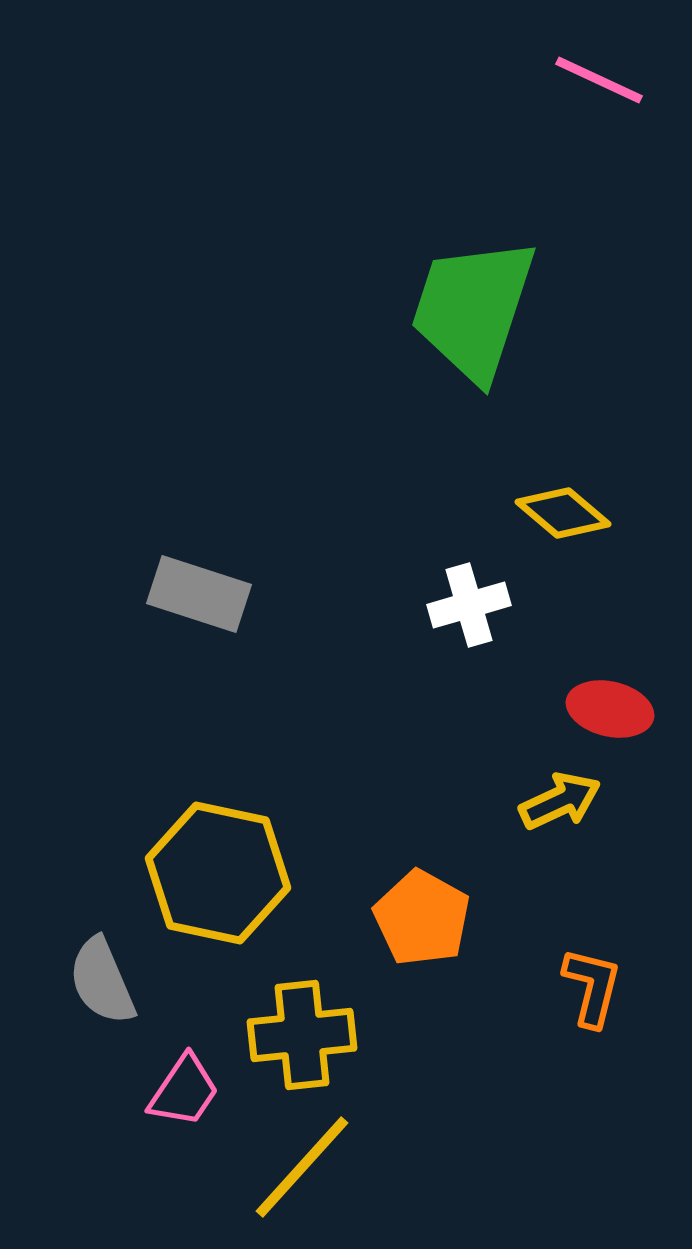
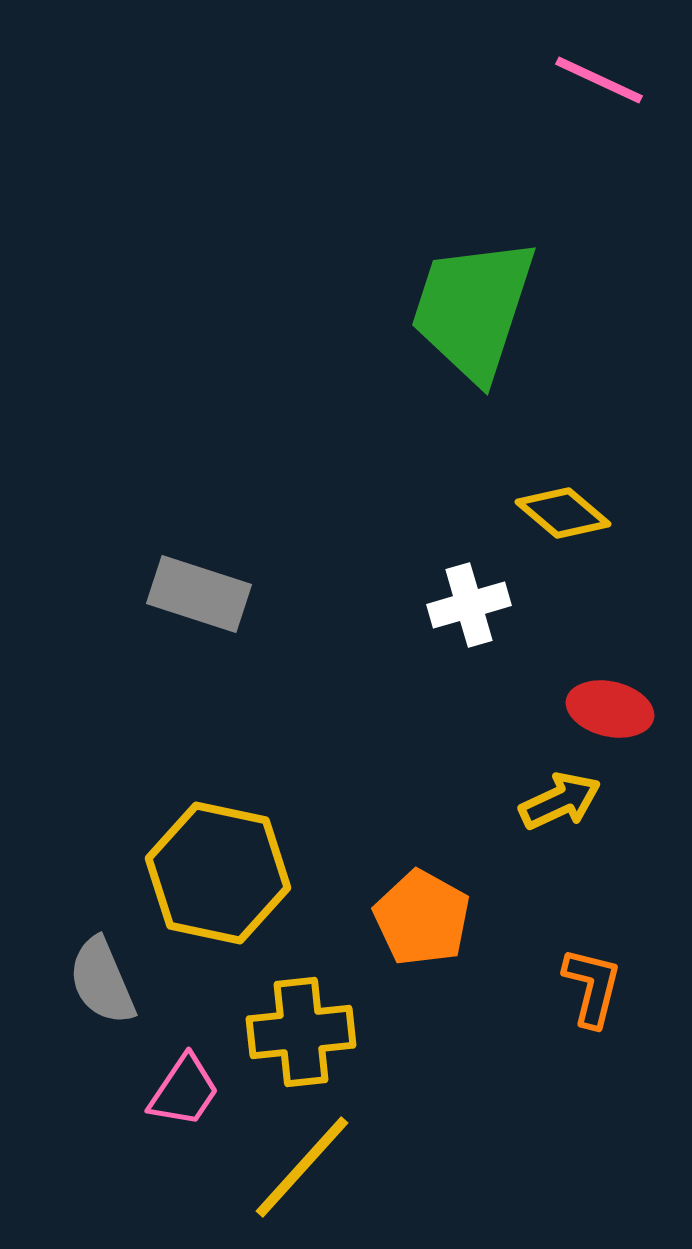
yellow cross: moved 1 px left, 3 px up
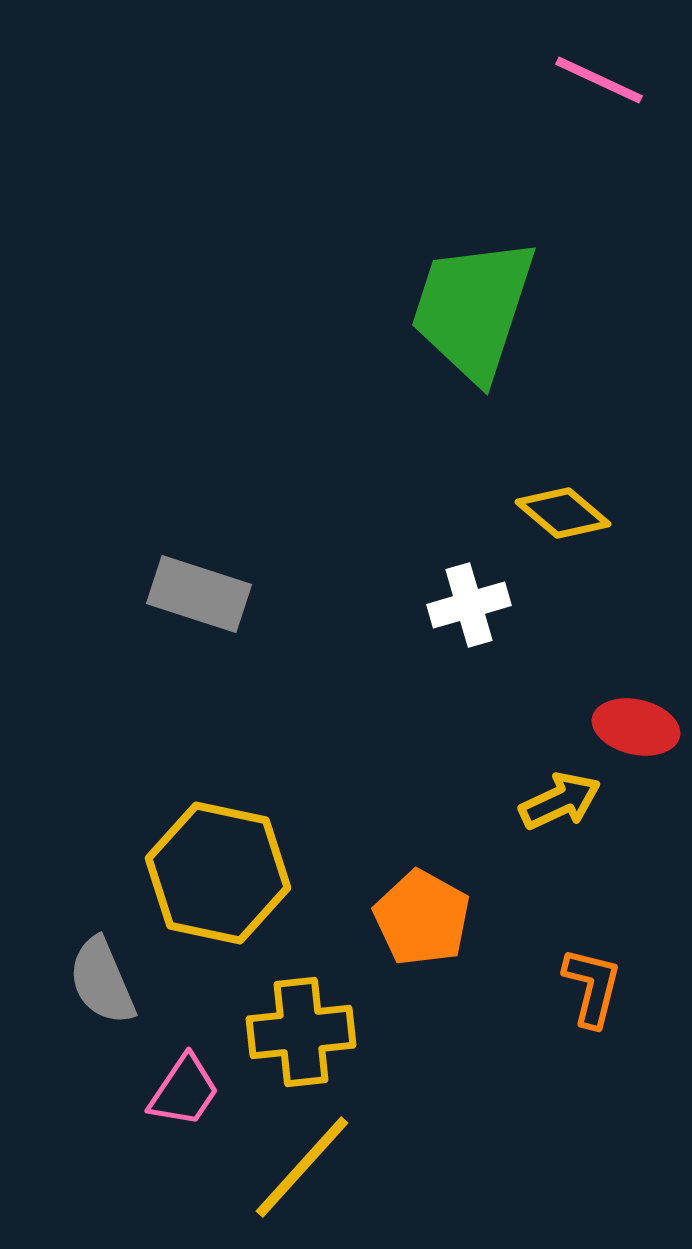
red ellipse: moved 26 px right, 18 px down
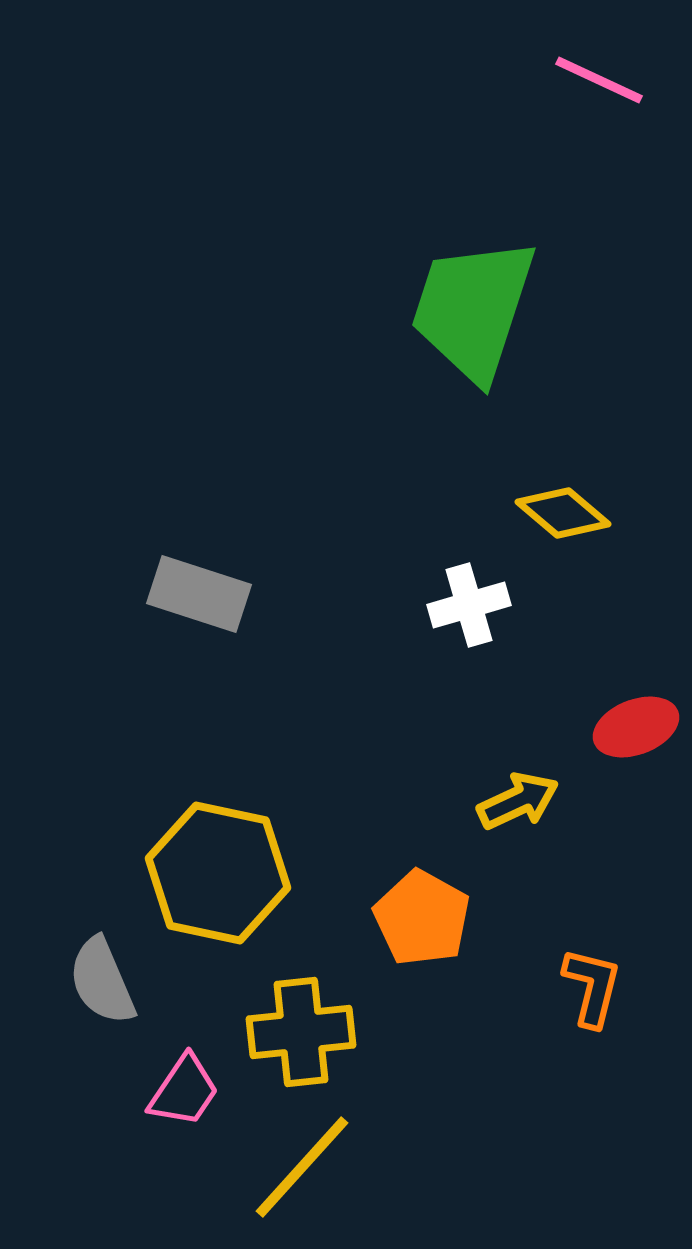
red ellipse: rotated 34 degrees counterclockwise
yellow arrow: moved 42 px left
